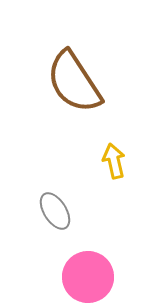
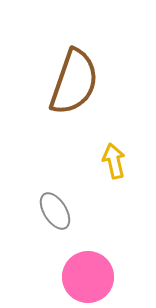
brown semicircle: rotated 128 degrees counterclockwise
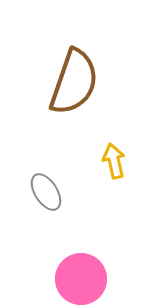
gray ellipse: moved 9 px left, 19 px up
pink circle: moved 7 px left, 2 px down
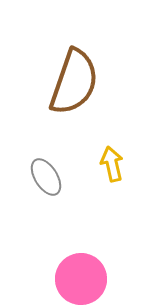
yellow arrow: moved 2 px left, 3 px down
gray ellipse: moved 15 px up
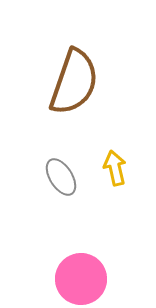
yellow arrow: moved 3 px right, 4 px down
gray ellipse: moved 15 px right
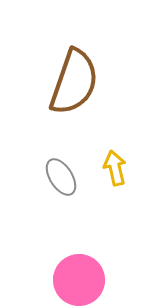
pink circle: moved 2 px left, 1 px down
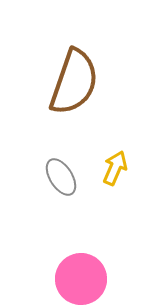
yellow arrow: rotated 36 degrees clockwise
pink circle: moved 2 px right, 1 px up
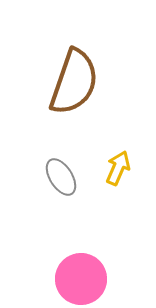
yellow arrow: moved 3 px right
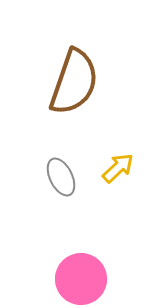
yellow arrow: rotated 24 degrees clockwise
gray ellipse: rotated 6 degrees clockwise
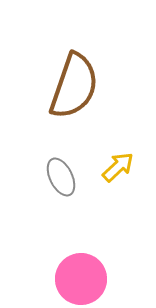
brown semicircle: moved 4 px down
yellow arrow: moved 1 px up
